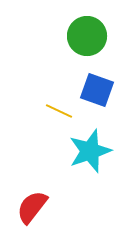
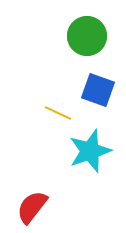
blue square: moved 1 px right
yellow line: moved 1 px left, 2 px down
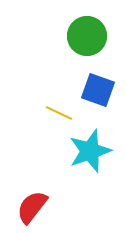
yellow line: moved 1 px right
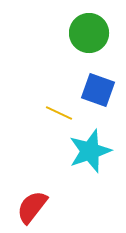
green circle: moved 2 px right, 3 px up
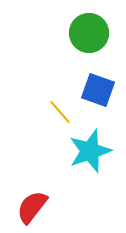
yellow line: moved 1 px right, 1 px up; rotated 24 degrees clockwise
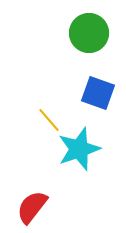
blue square: moved 3 px down
yellow line: moved 11 px left, 8 px down
cyan star: moved 11 px left, 2 px up
